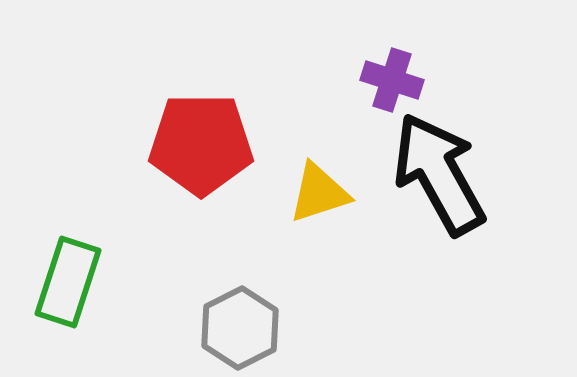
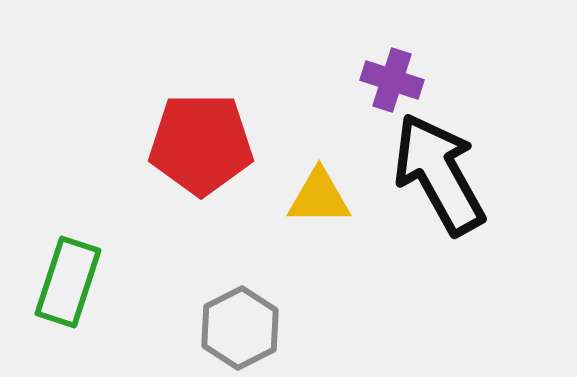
yellow triangle: moved 4 px down; rotated 18 degrees clockwise
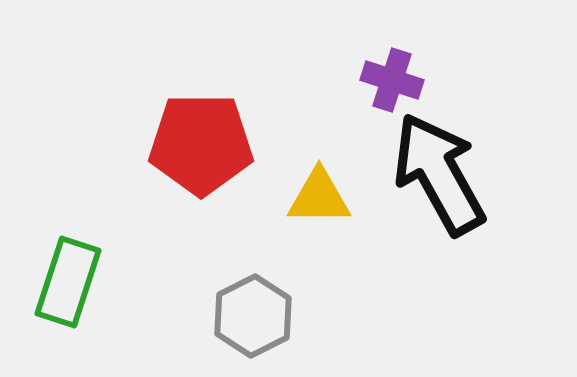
gray hexagon: moved 13 px right, 12 px up
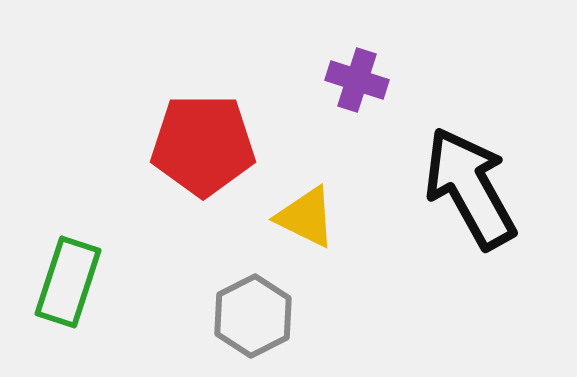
purple cross: moved 35 px left
red pentagon: moved 2 px right, 1 px down
black arrow: moved 31 px right, 14 px down
yellow triangle: moved 13 px left, 20 px down; rotated 26 degrees clockwise
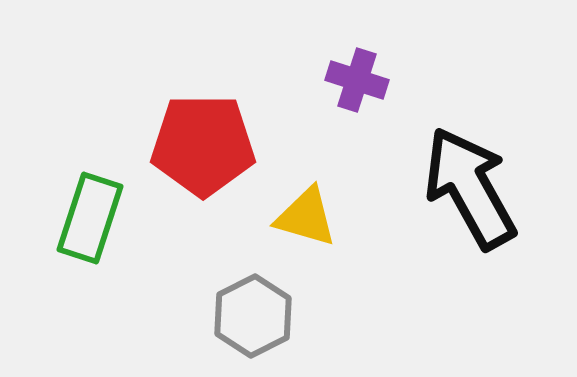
yellow triangle: rotated 10 degrees counterclockwise
green rectangle: moved 22 px right, 64 px up
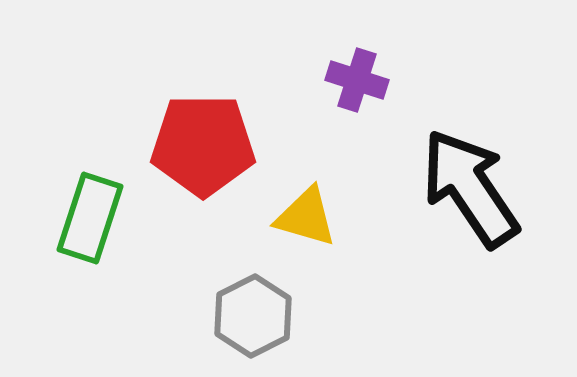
black arrow: rotated 5 degrees counterclockwise
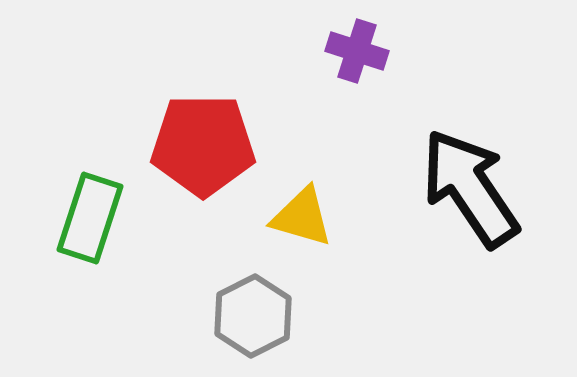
purple cross: moved 29 px up
yellow triangle: moved 4 px left
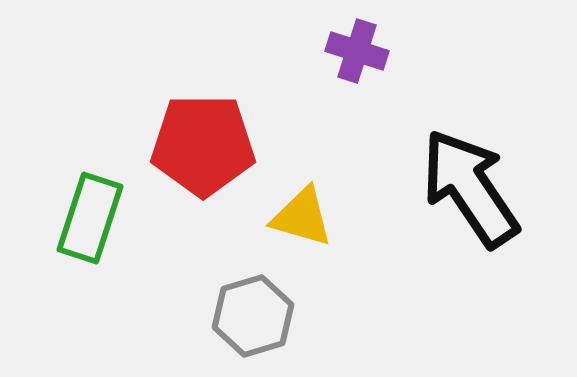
gray hexagon: rotated 10 degrees clockwise
